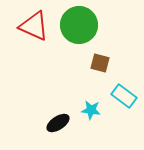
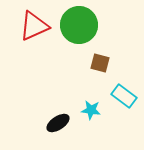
red triangle: rotated 48 degrees counterclockwise
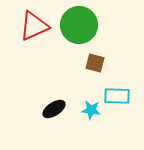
brown square: moved 5 px left
cyan rectangle: moved 7 px left; rotated 35 degrees counterclockwise
black ellipse: moved 4 px left, 14 px up
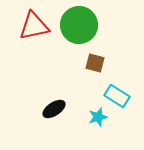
red triangle: rotated 12 degrees clockwise
cyan rectangle: rotated 30 degrees clockwise
cyan star: moved 7 px right, 7 px down; rotated 24 degrees counterclockwise
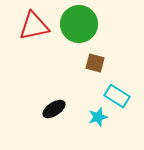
green circle: moved 1 px up
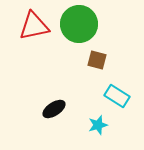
brown square: moved 2 px right, 3 px up
cyan star: moved 8 px down
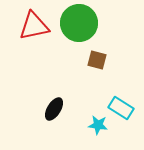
green circle: moved 1 px up
cyan rectangle: moved 4 px right, 12 px down
black ellipse: rotated 25 degrees counterclockwise
cyan star: rotated 24 degrees clockwise
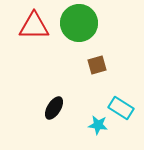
red triangle: rotated 12 degrees clockwise
brown square: moved 5 px down; rotated 30 degrees counterclockwise
black ellipse: moved 1 px up
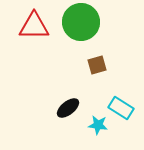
green circle: moved 2 px right, 1 px up
black ellipse: moved 14 px right; rotated 20 degrees clockwise
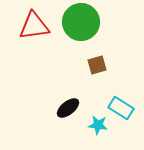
red triangle: rotated 8 degrees counterclockwise
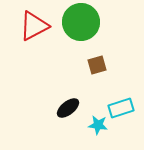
red triangle: rotated 20 degrees counterclockwise
cyan rectangle: rotated 50 degrees counterclockwise
